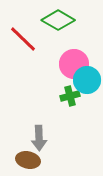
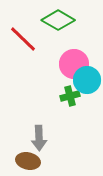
brown ellipse: moved 1 px down
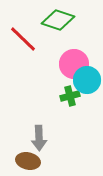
green diamond: rotated 12 degrees counterclockwise
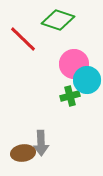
gray arrow: moved 2 px right, 5 px down
brown ellipse: moved 5 px left, 8 px up; rotated 20 degrees counterclockwise
